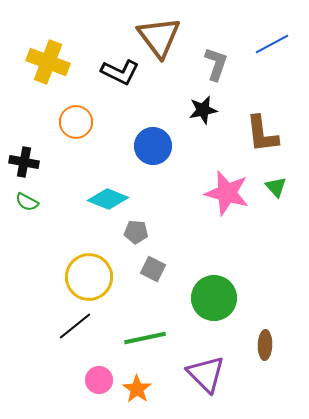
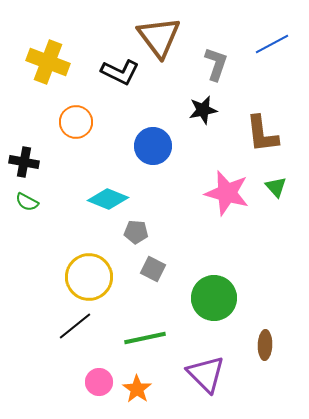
pink circle: moved 2 px down
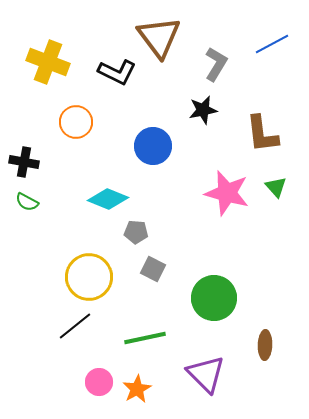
gray L-shape: rotated 12 degrees clockwise
black L-shape: moved 3 px left
orange star: rotated 8 degrees clockwise
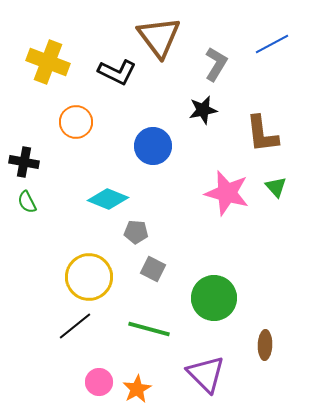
green semicircle: rotated 35 degrees clockwise
green line: moved 4 px right, 9 px up; rotated 27 degrees clockwise
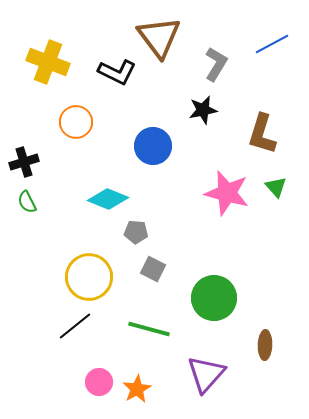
brown L-shape: rotated 24 degrees clockwise
black cross: rotated 28 degrees counterclockwise
purple triangle: rotated 27 degrees clockwise
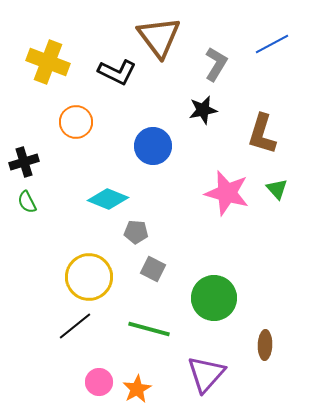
green triangle: moved 1 px right, 2 px down
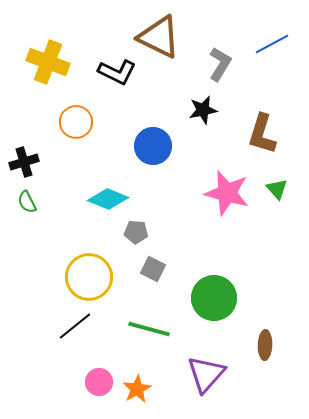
brown triangle: rotated 27 degrees counterclockwise
gray L-shape: moved 4 px right
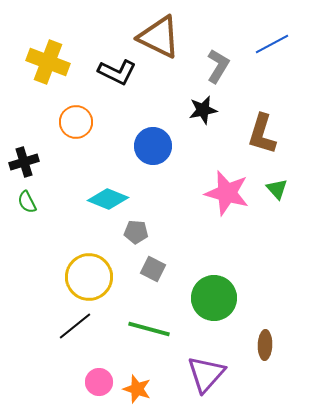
gray L-shape: moved 2 px left, 2 px down
orange star: rotated 24 degrees counterclockwise
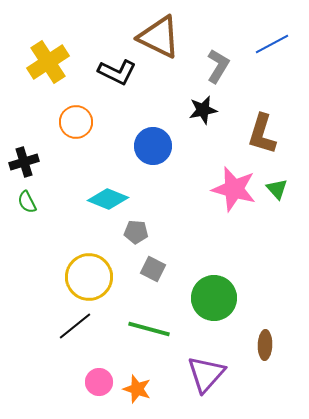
yellow cross: rotated 36 degrees clockwise
pink star: moved 7 px right, 4 px up
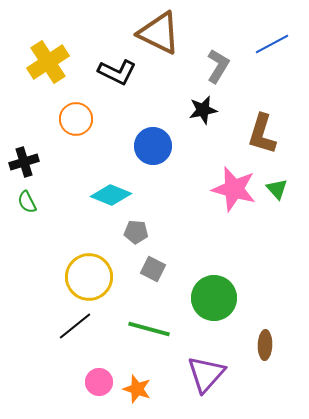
brown triangle: moved 4 px up
orange circle: moved 3 px up
cyan diamond: moved 3 px right, 4 px up
